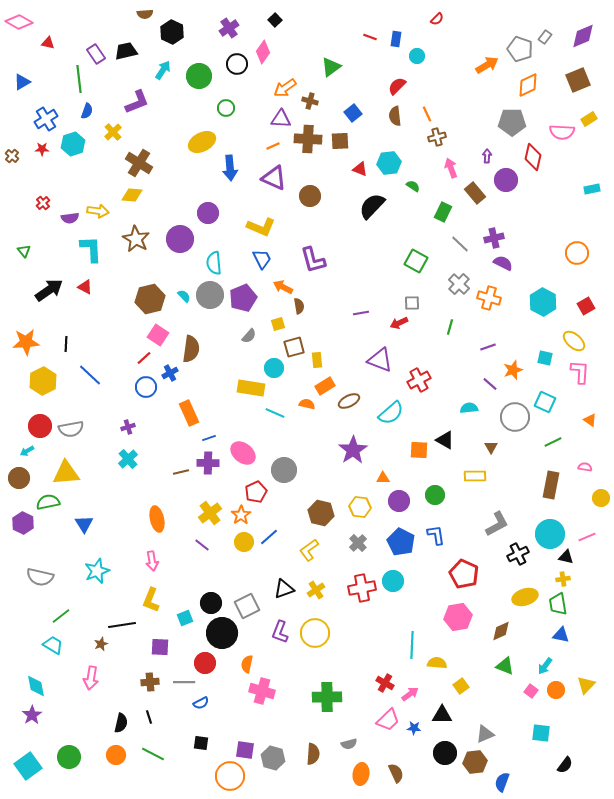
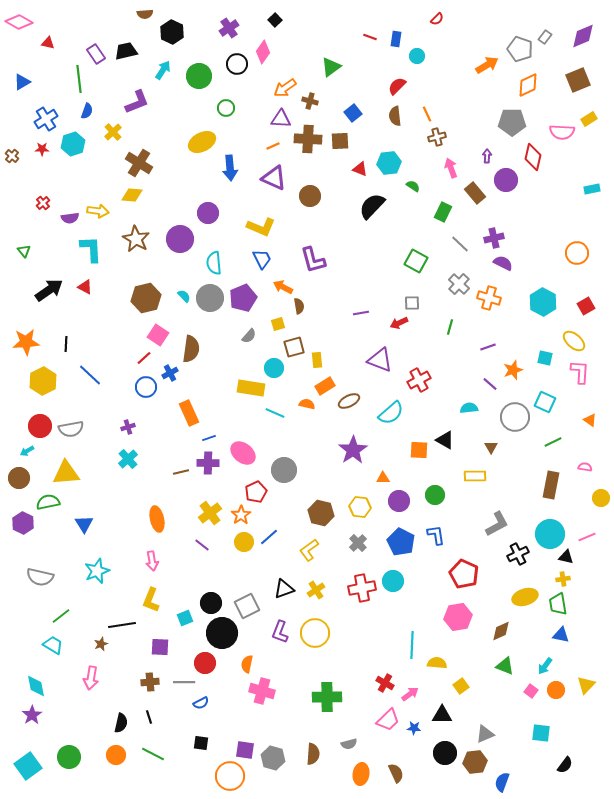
gray circle at (210, 295): moved 3 px down
brown hexagon at (150, 299): moved 4 px left, 1 px up
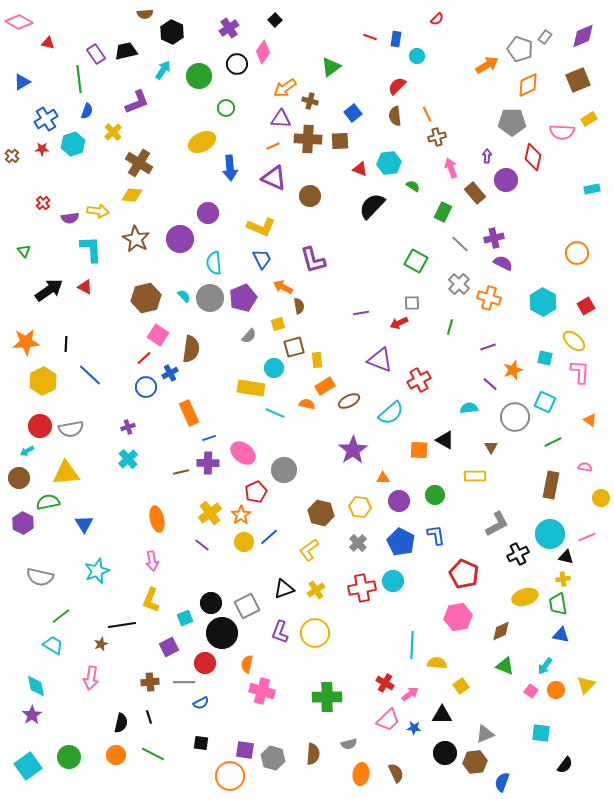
purple square at (160, 647): moved 9 px right; rotated 30 degrees counterclockwise
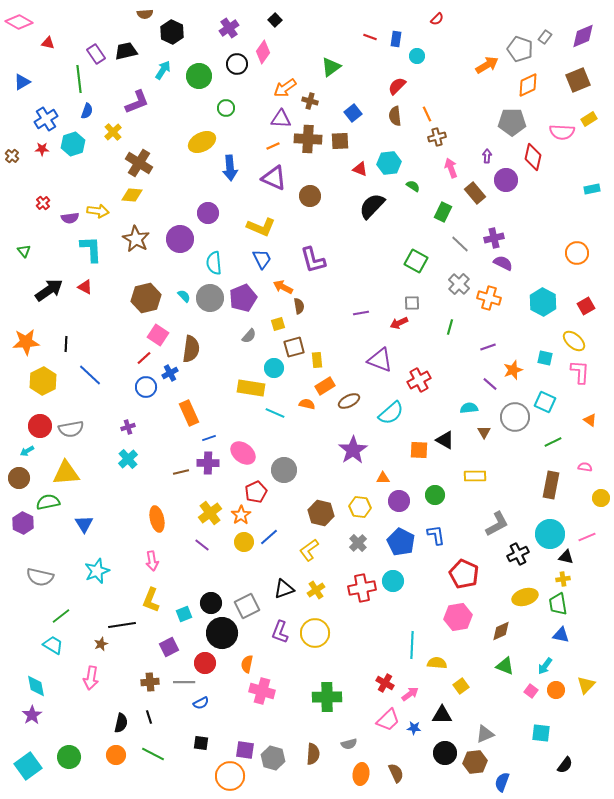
brown triangle at (491, 447): moved 7 px left, 15 px up
cyan square at (185, 618): moved 1 px left, 4 px up
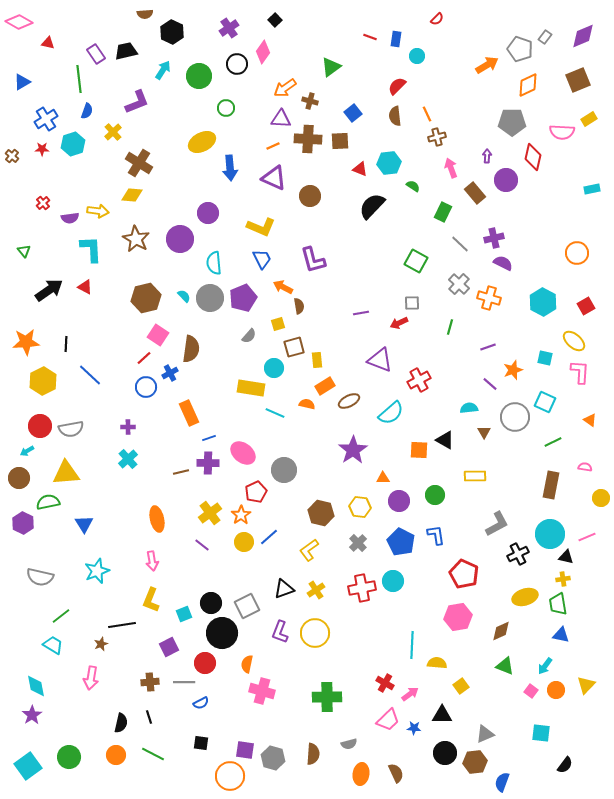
purple cross at (128, 427): rotated 16 degrees clockwise
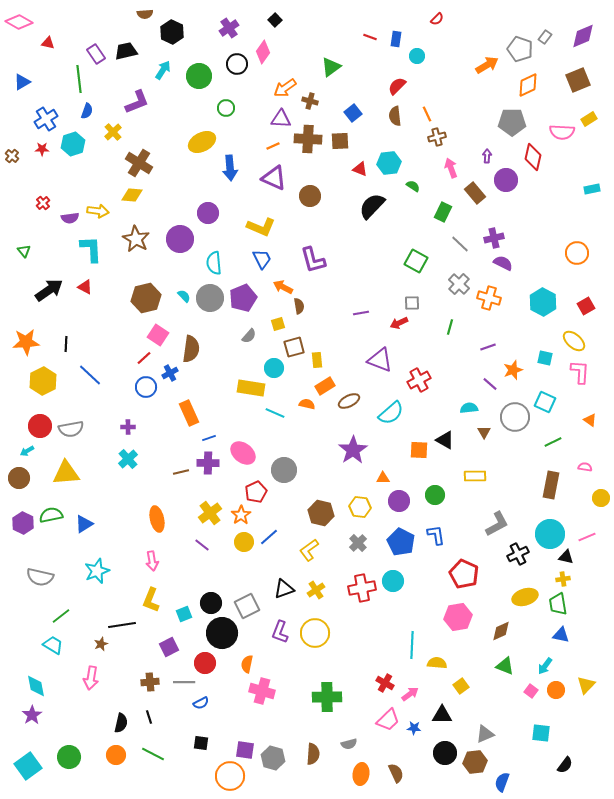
green semicircle at (48, 502): moved 3 px right, 13 px down
blue triangle at (84, 524): rotated 30 degrees clockwise
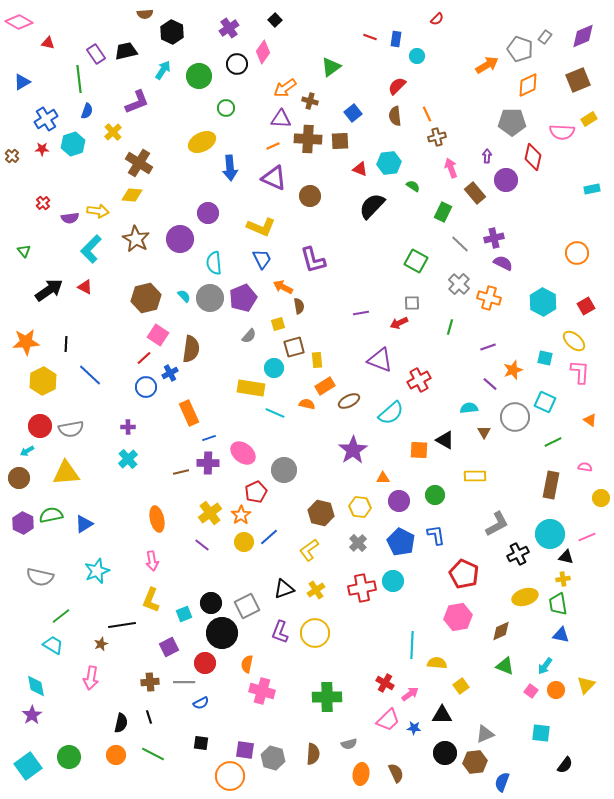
cyan L-shape at (91, 249): rotated 132 degrees counterclockwise
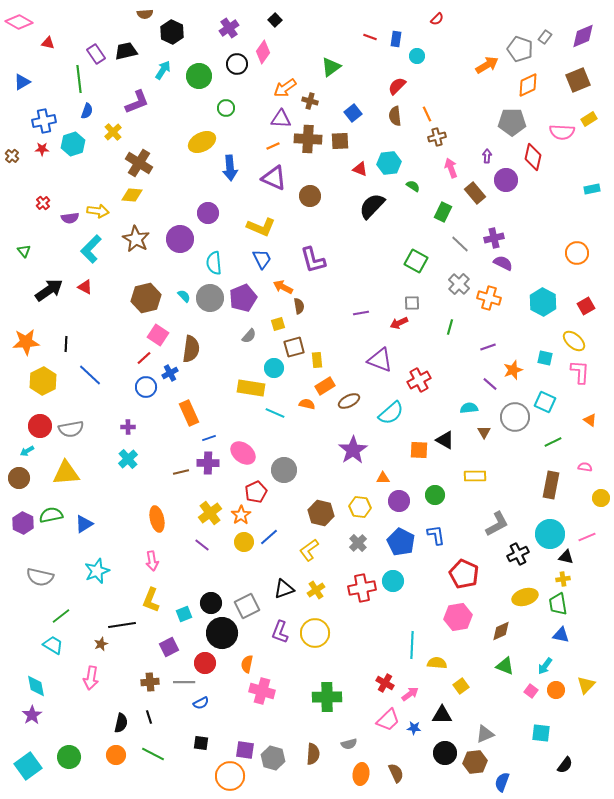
blue cross at (46, 119): moved 2 px left, 2 px down; rotated 20 degrees clockwise
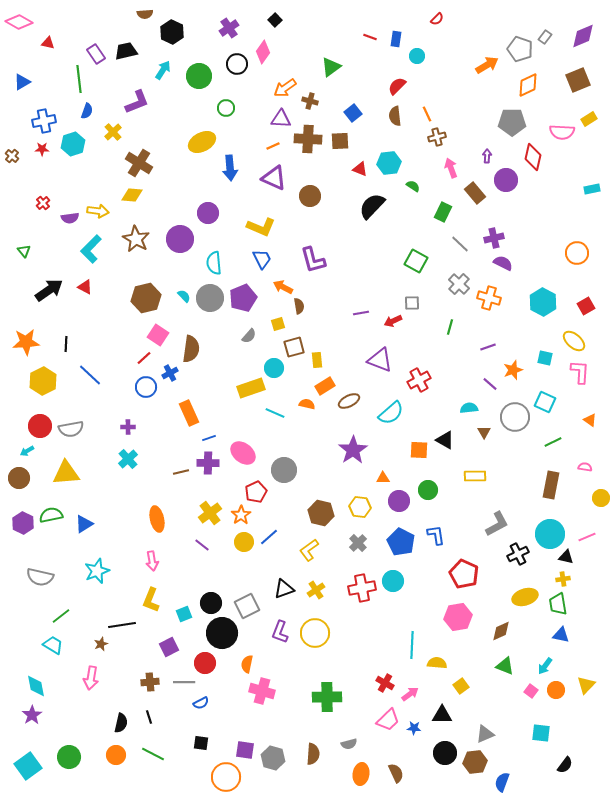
red arrow at (399, 323): moved 6 px left, 2 px up
yellow rectangle at (251, 388): rotated 28 degrees counterclockwise
green circle at (435, 495): moved 7 px left, 5 px up
orange circle at (230, 776): moved 4 px left, 1 px down
